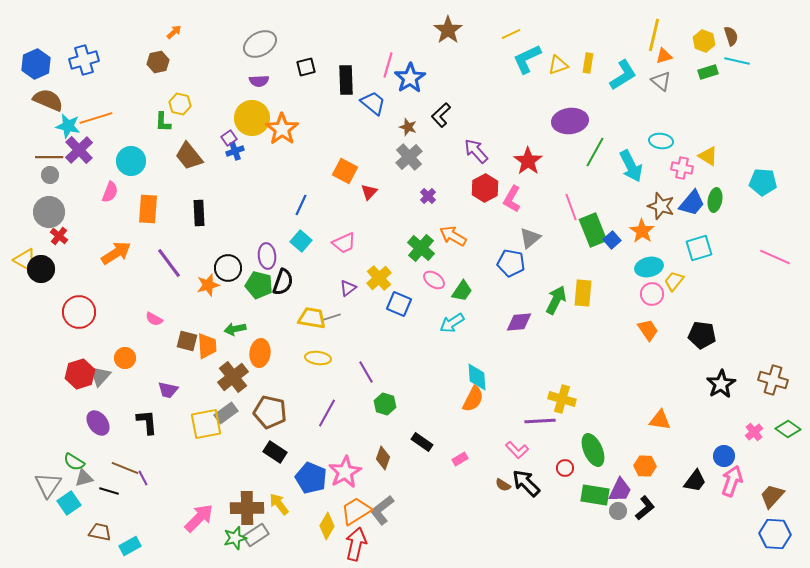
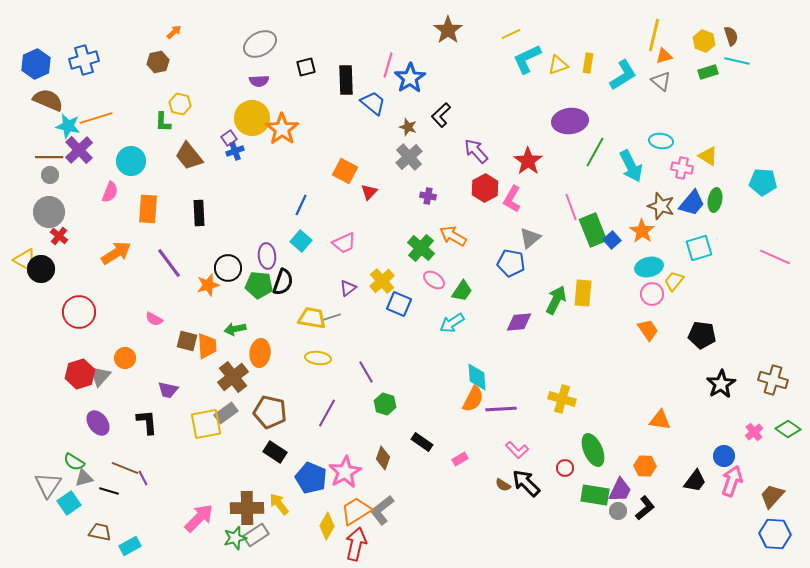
purple cross at (428, 196): rotated 35 degrees counterclockwise
yellow cross at (379, 278): moved 3 px right, 3 px down
green pentagon at (259, 285): rotated 8 degrees counterclockwise
purple line at (540, 421): moved 39 px left, 12 px up
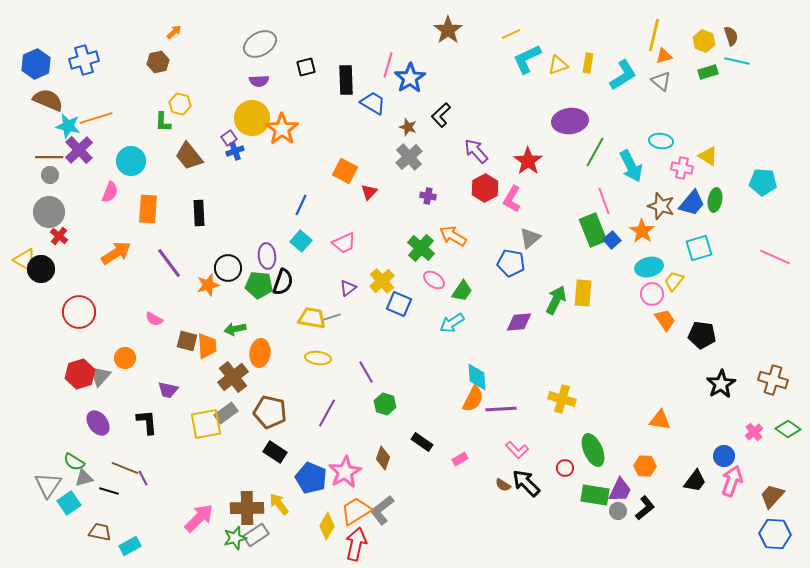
blue trapezoid at (373, 103): rotated 8 degrees counterclockwise
pink line at (571, 207): moved 33 px right, 6 px up
orange trapezoid at (648, 330): moved 17 px right, 10 px up
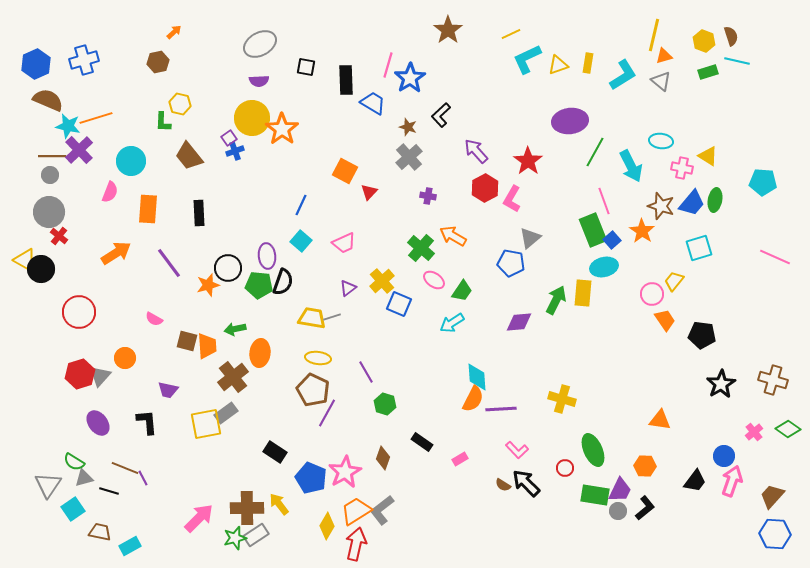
black square at (306, 67): rotated 24 degrees clockwise
brown line at (49, 157): moved 3 px right, 1 px up
cyan ellipse at (649, 267): moved 45 px left
brown pentagon at (270, 412): moved 43 px right, 22 px up; rotated 12 degrees clockwise
cyan square at (69, 503): moved 4 px right, 6 px down
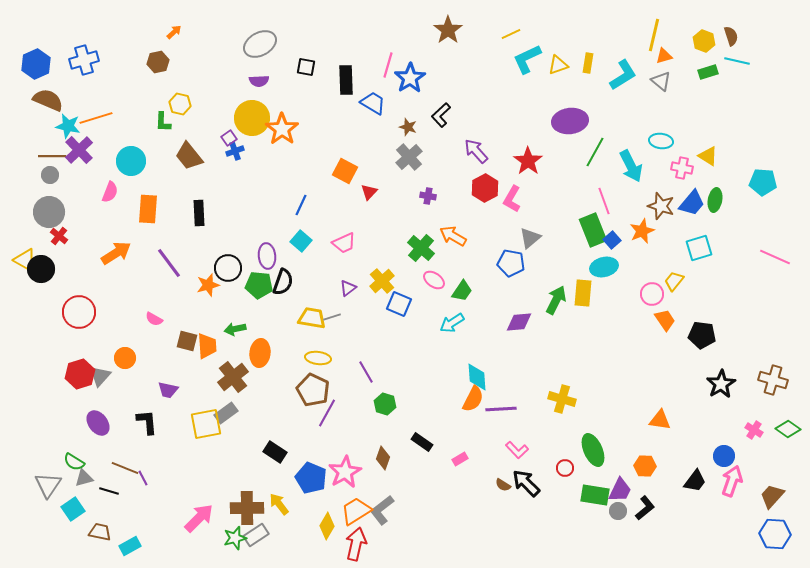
orange star at (642, 231): rotated 15 degrees clockwise
pink cross at (754, 432): moved 2 px up; rotated 18 degrees counterclockwise
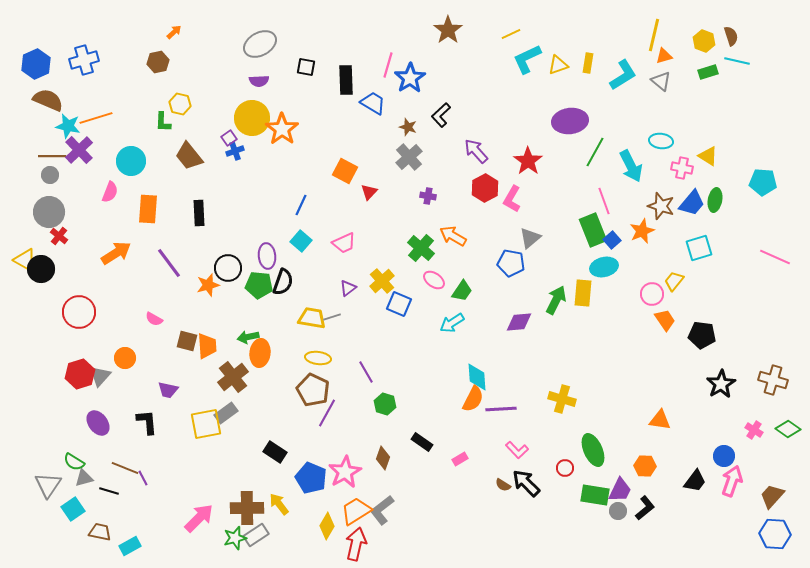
green arrow at (235, 329): moved 13 px right, 8 px down
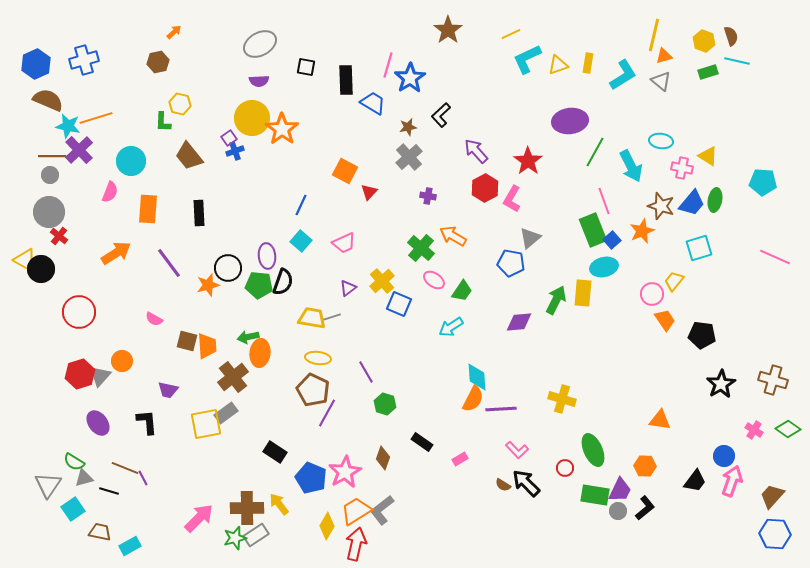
brown star at (408, 127): rotated 30 degrees counterclockwise
cyan arrow at (452, 323): moved 1 px left, 4 px down
orange circle at (125, 358): moved 3 px left, 3 px down
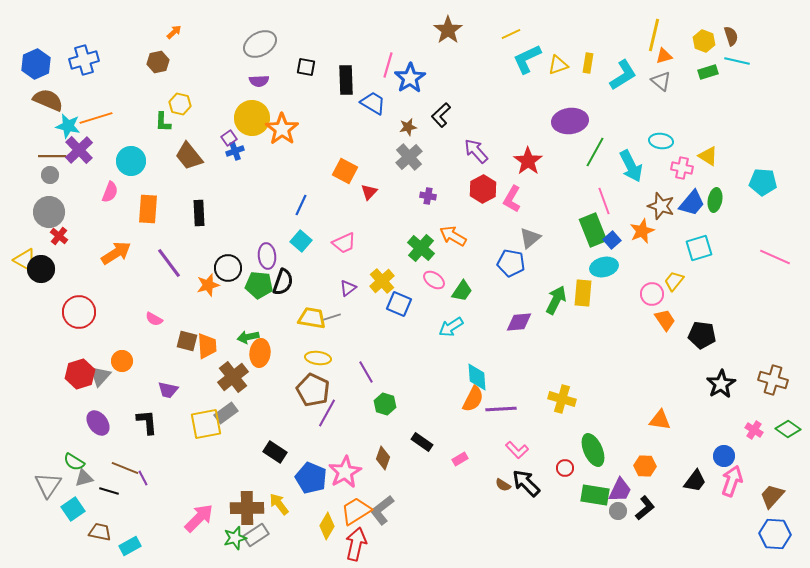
red hexagon at (485, 188): moved 2 px left, 1 px down
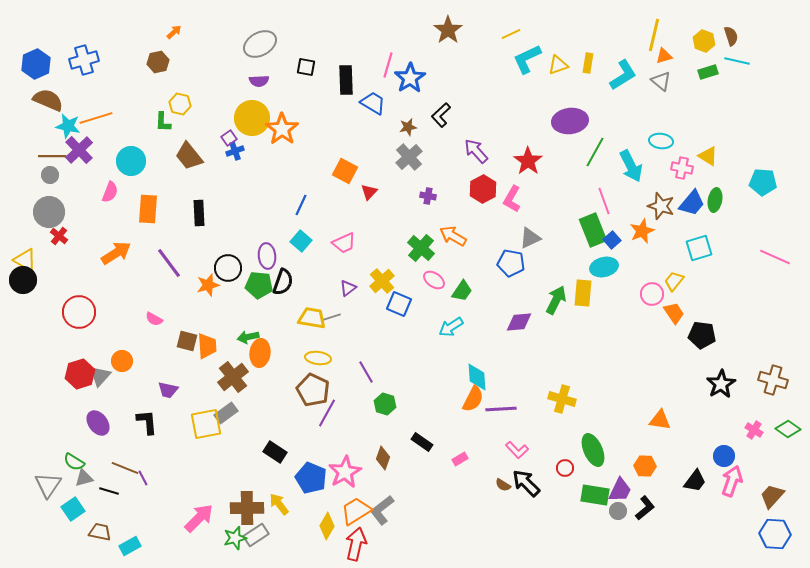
gray triangle at (530, 238): rotated 15 degrees clockwise
black circle at (41, 269): moved 18 px left, 11 px down
orange trapezoid at (665, 320): moved 9 px right, 7 px up
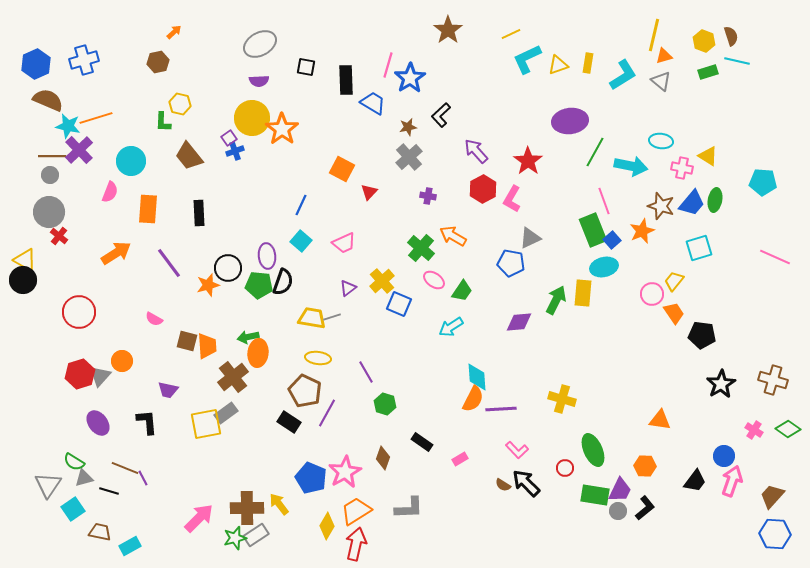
cyan arrow at (631, 166): rotated 52 degrees counterclockwise
orange square at (345, 171): moved 3 px left, 2 px up
orange ellipse at (260, 353): moved 2 px left
brown pentagon at (313, 390): moved 8 px left, 1 px down
black rectangle at (275, 452): moved 14 px right, 30 px up
gray L-shape at (382, 510): moved 27 px right, 2 px up; rotated 144 degrees counterclockwise
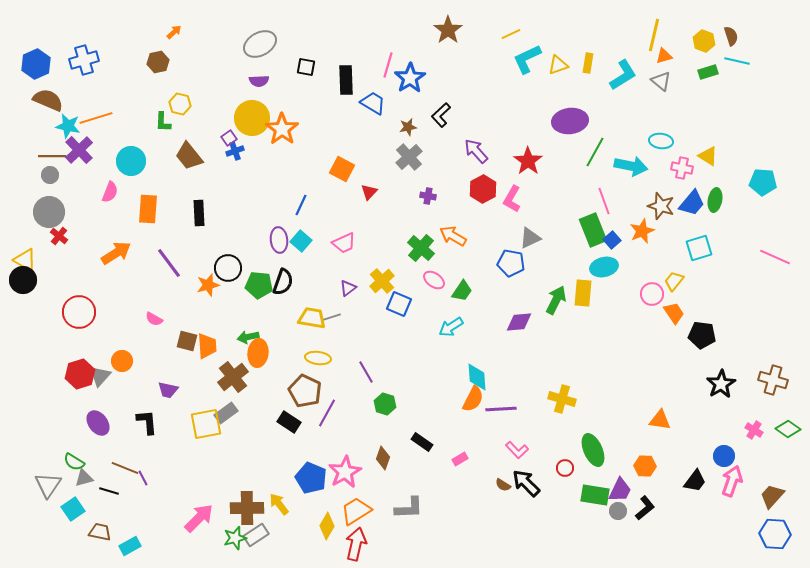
purple ellipse at (267, 256): moved 12 px right, 16 px up
